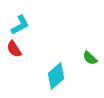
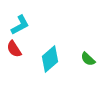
green semicircle: moved 2 px left, 1 px down
cyan diamond: moved 6 px left, 17 px up
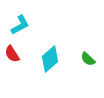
red semicircle: moved 2 px left, 5 px down
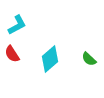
cyan L-shape: moved 3 px left
green semicircle: moved 1 px right
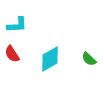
cyan L-shape: rotated 25 degrees clockwise
cyan diamond: rotated 12 degrees clockwise
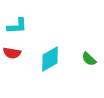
cyan L-shape: moved 1 px down
red semicircle: moved 1 px up; rotated 48 degrees counterclockwise
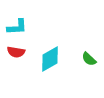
cyan L-shape: moved 1 px down
red semicircle: moved 4 px right, 1 px up
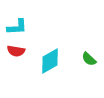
red semicircle: moved 1 px up
cyan diamond: moved 2 px down
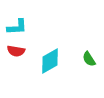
green semicircle: rotated 14 degrees clockwise
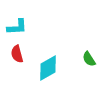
red semicircle: moved 1 px right, 3 px down; rotated 66 degrees clockwise
cyan diamond: moved 2 px left, 7 px down
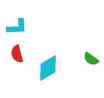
green semicircle: moved 2 px right; rotated 21 degrees counterclockwise
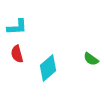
cyan diamond: rotated 12 degrees counterclockwise
